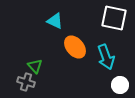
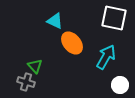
orange ellipse: moved 3 px left, 4 px up
cyan arrow: rotated 130 degrees counterclockwise
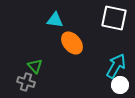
cyan triangle: moved 1 px up; rotated 18 degrees counterclockwise
cyan arrow: moved 10 px right, 9 px down
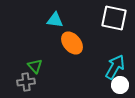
cyan arrow: moved 1 px left, 1 px down
gray cross: rotated 24 degrees counterclockwise
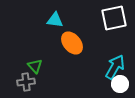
white square: rotated 24 degrees counterclockwise
white circle: moved 1 px up
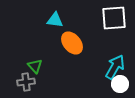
white square: rotated 8 degrees clockwise
